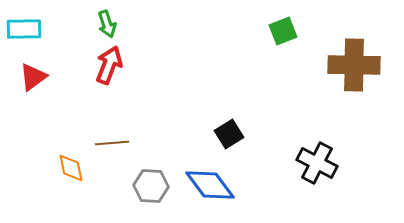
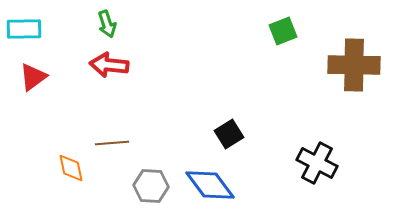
red arrow: rotated 105 degrees counterclockwise
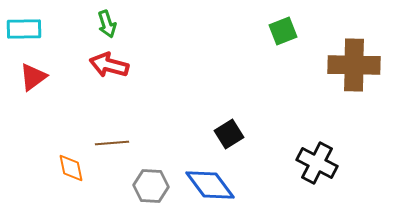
red arrow: rotated 9 degrees clockwise
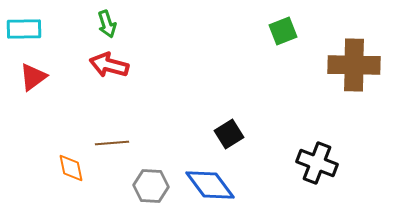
black cross: rotated 6 degrees counterclockwise
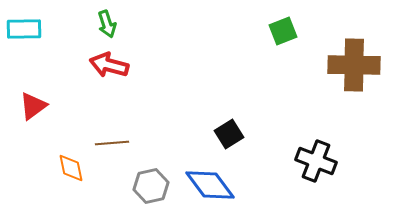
red triangle: moved 29 px down
black cross: moved 1 px left, 2 px up
gray hexagon: rotated 16 degrees counterclockwise
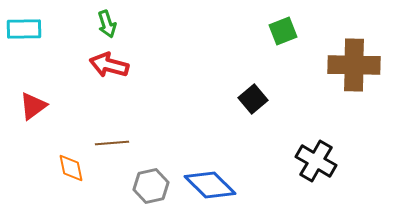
black square: moved 24 px right, 35 px up; rotated 8 degrees counterclockwise
black cross: rotated 9 degrees clockwise
blue diamond: rotated 9 degrees counterclockwise
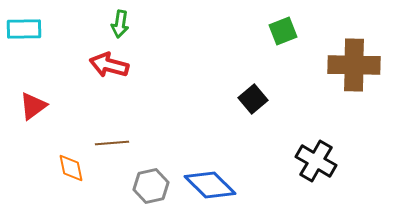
green arrow: moved 13 px right; rotated 28 degrees clockwise
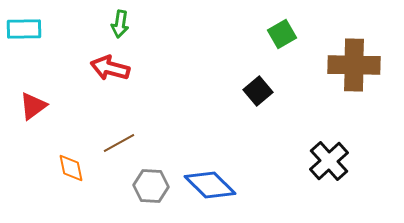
green square: moved 1 px left, 3 px down; rotated 8 degrees counterclockwise
red arrow: moved 1 px right, 3 px down
black square: moved 5 px right, 8 px up
brown line: moved 7 px right; rotated 24 degrees counterclockwise
black cross: moved 13 px right; rotated 18 degrees clockwise
gray hexagon: rotated 16 degrees clockwise
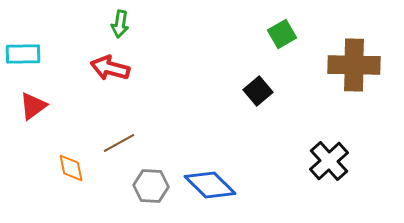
cyan rectangle: moved 1 px left, 25 px down
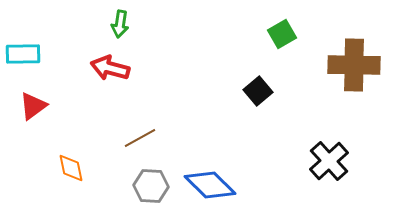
brown line: moved 21 px right, 5 px up
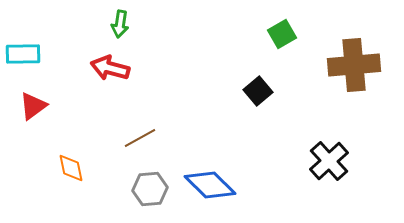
brown cross: rotated 6 degrees counterclockwise
gray hexagon: moved 1 px left, 3 px down; rotated 8 degrees counterclockwise
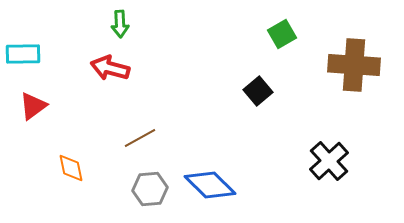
green arrow: rotated 12 degrees counterclockwise
brown cross: rotated 9 degrees clockwise
